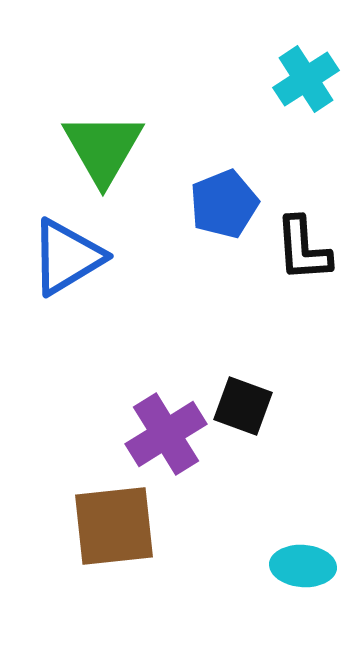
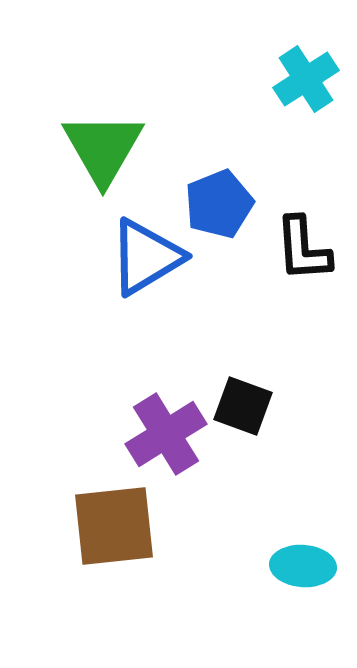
blue pentagon: moved 5 px left
blue triangle: moved 79 px right
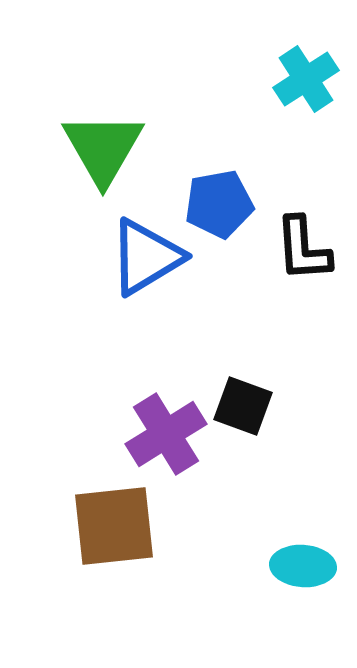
blue pentagon: rotated 12 degrees clockwise
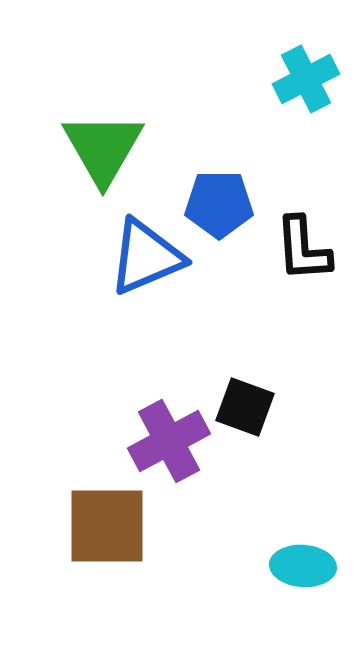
cyan cross: rotated 6 degrees clockwise
blue pentagon: rotated 10 degrees clockwise
blue triangle: rotated 8 degrees clockwise
black square: moved 2 px right, 1 px down
purple cross: moved 3 px right, 7 px down; rotated 4 degrees clockwise
brown square: moved 7 px left; rotated 6 degrees clockwise
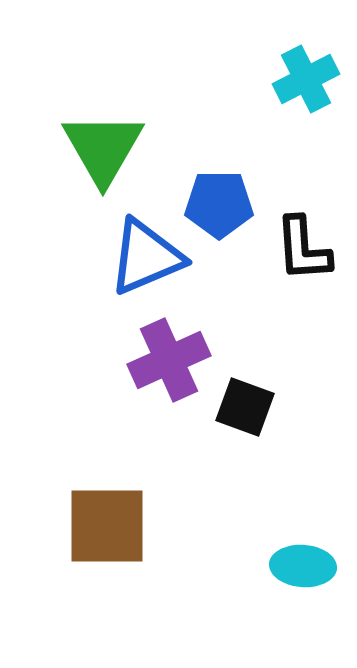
purple cross: moved 81 px up; rotated 4 degrees clockwise
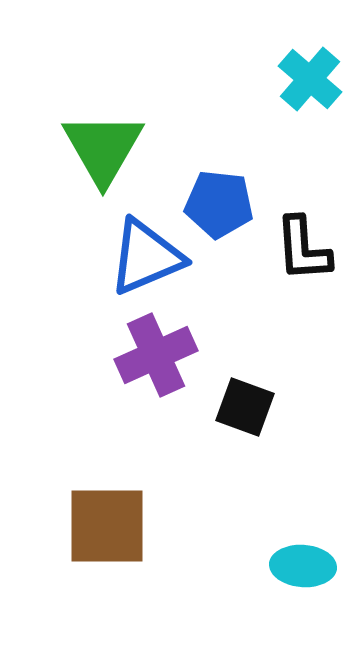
cyan cross: moved 4 px right; rotated 22 degrees counterclockwise
blue pentagon: rotated 6 degrees clockwise
purple cross: moved 13 px left, 5 px up
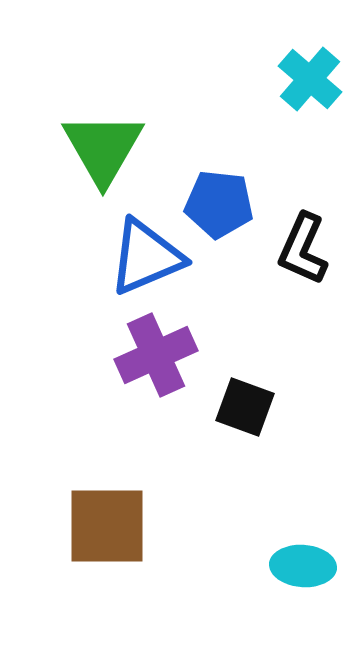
black L-shape: rotated 28 degrees clockwise
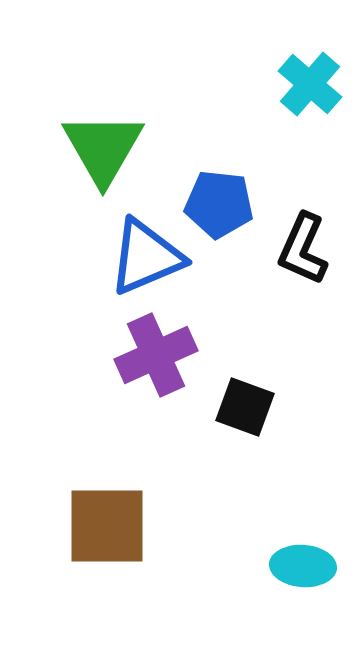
cyan cross: moved 5 px down
